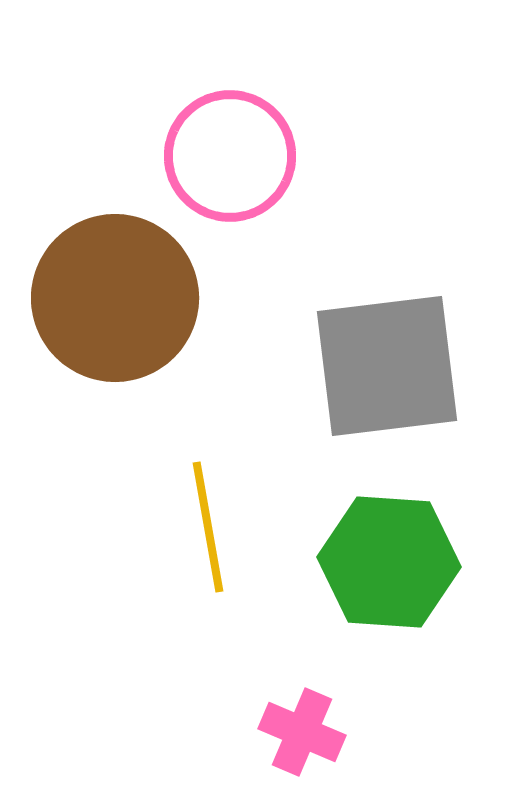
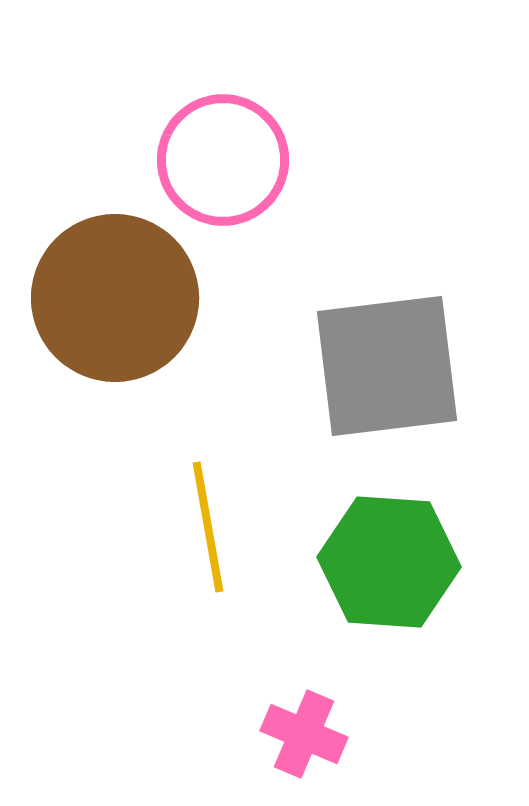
pink circle: moved 7 px left, 4 px down
pink cross: moved 2 px right, 2 px down
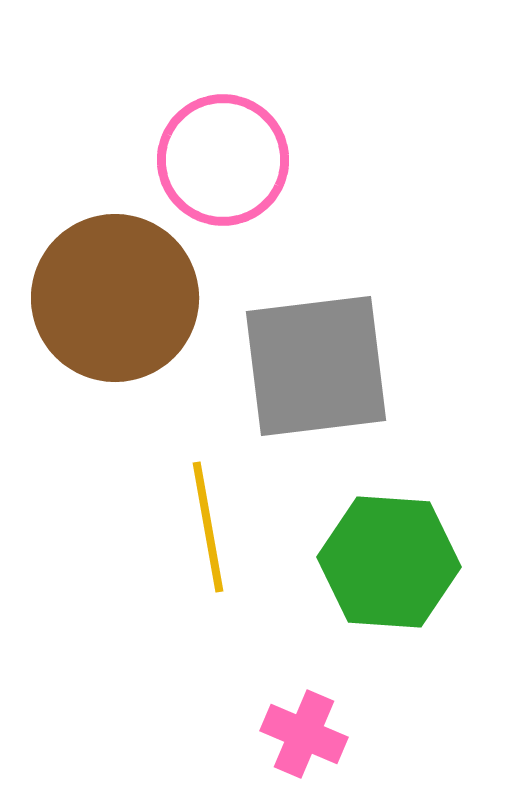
gray square: moved 71 px left
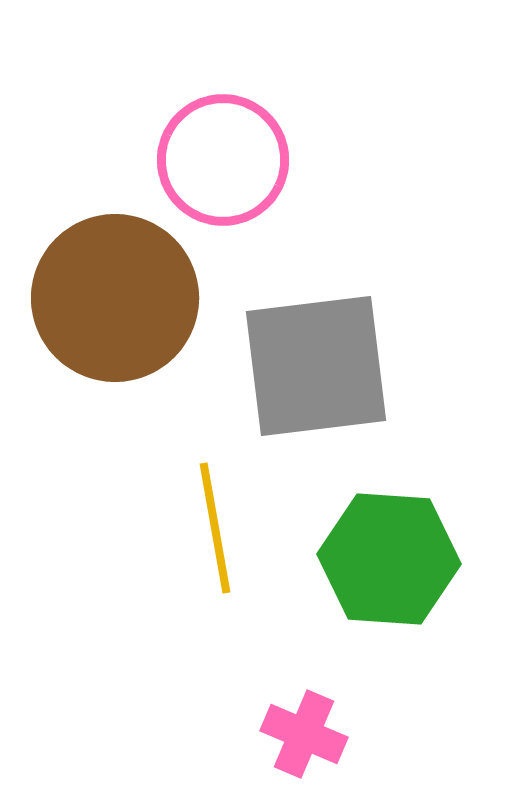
yellow line: moved 7 px right, 1 px down
green hexagon: moved 3 px up
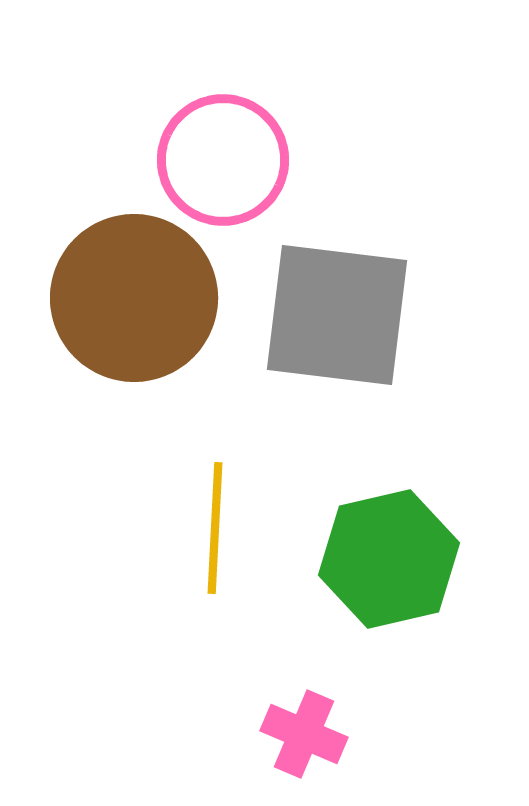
brown circle: moved 19 px right
gray square: moved 21 px right, 51 px up; rotated 14 degrees clockwise
yellow line: rotated 13 degrees clockwise
green hexagon: rotated 17 degrees counterclockwise
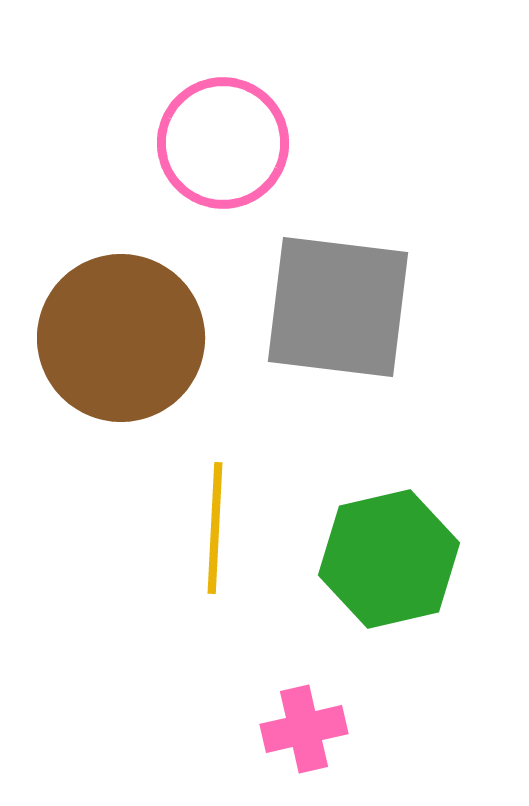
pink circle: moved 17 px up
brown circle: moved 13 px left, 40 px down
gray square: moved 1 px right, 8 px up
pink cross: moved 5 px up; rotated 36 degrees counterclockwise
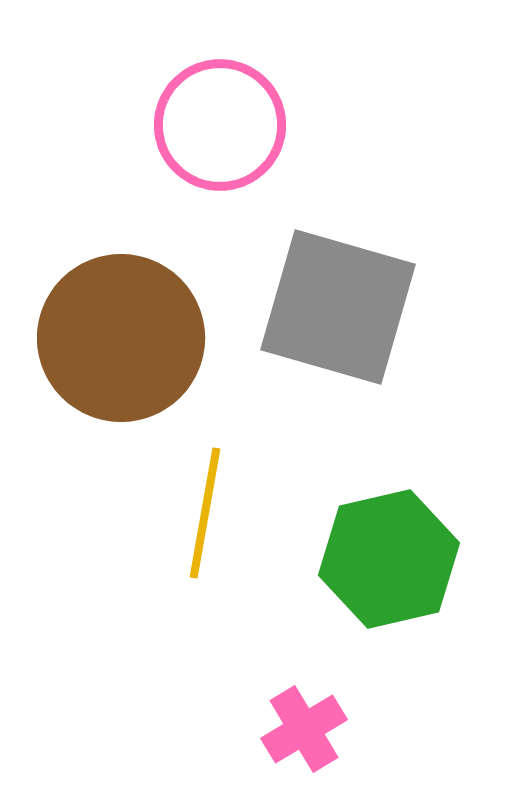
pink circle: moved 3 px left, 18 px up
gray square: rotated 9 degrees clockwise
yellow line: moved 10 px left, 15 px up; rotated 7 degrees clockwise
pink cross: rotated 18 degrees counterclockwise
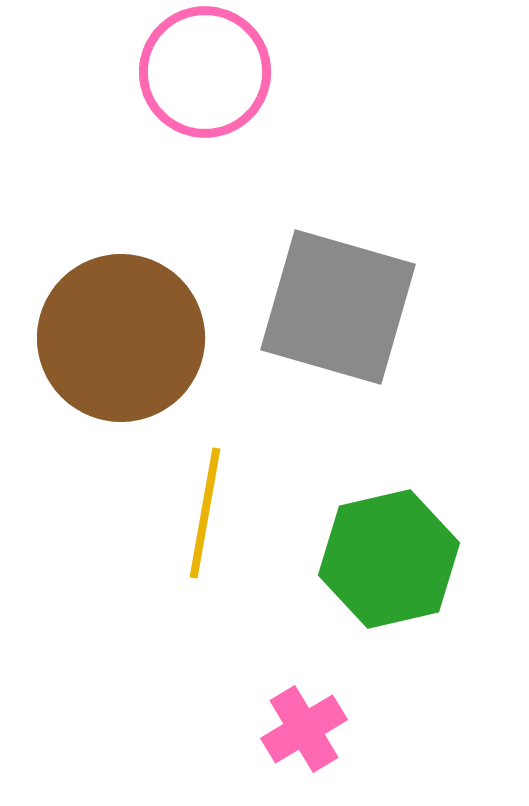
pink circle: moved 15 px left, 53 px up
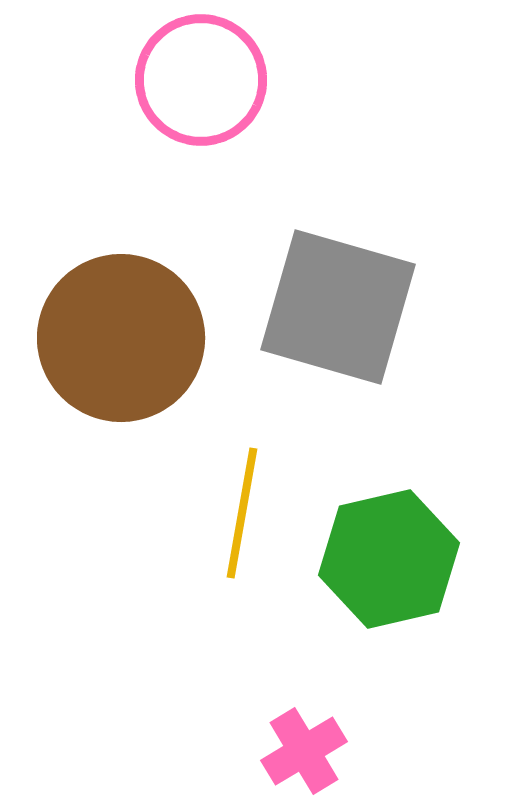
pink circle: moved 4 px left, 8 px down
yellow line: moved 37 px right
pink cross: moved 22 px down
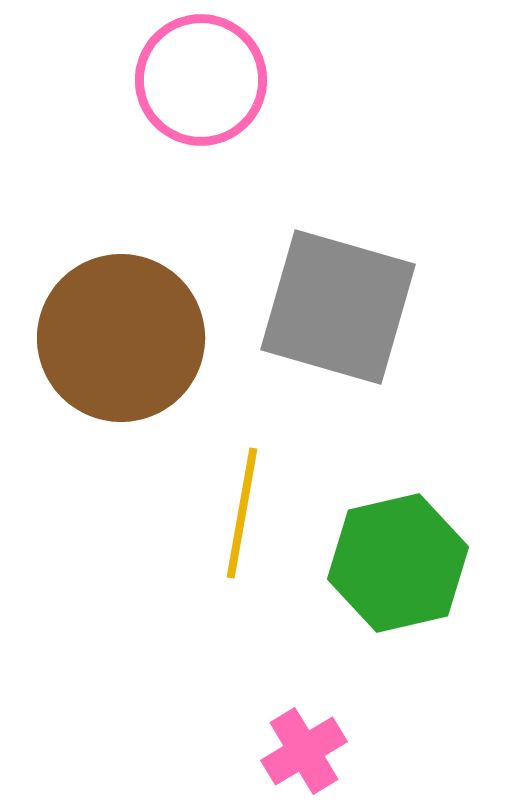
green hexagon: moved 9 px right, 4 px down
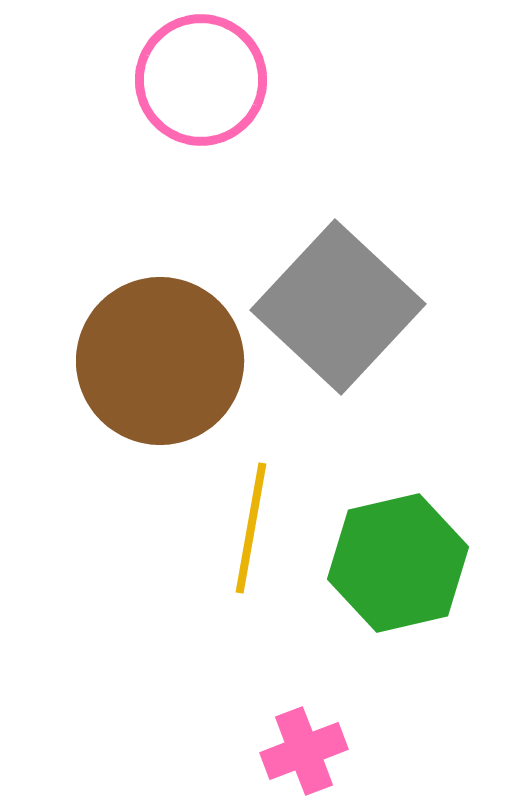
gray square: rotated 27 degrees clockwise
brown circle: moved 39 px right, 23 px down
yellow line: moved 9 px right, 15 px down
pink cross: rotated 10 degrees clockwise
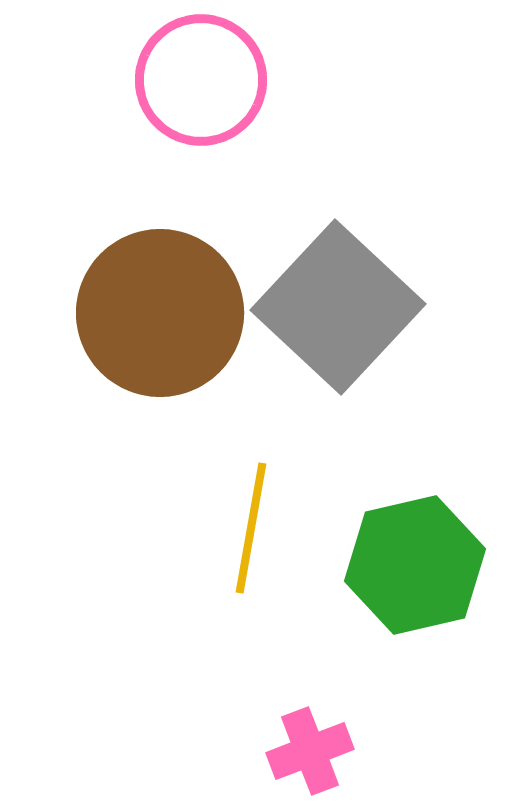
brown circle: moved 48 px up
green hexagon: moved 17 px right, 2 px down
pink cross: moved 6 px right
